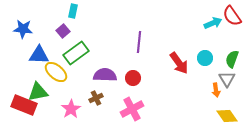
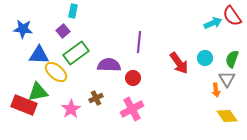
purple semicircle: moved 4 px right, 10 px up
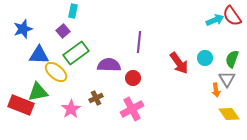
cyan arrow: moved 2 px right, 3 px up
blue star: rotated 24 degrees counterclockwise
red rectangle: moved 3 px left
yellow diamond: moved 2 px right, 2 px up
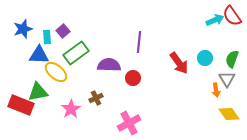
cyan rectangle: moved 26 px left, 26 px down; rotated 16 degrees counterclockwise
pink cross: moved 3 px left, 14 px down
